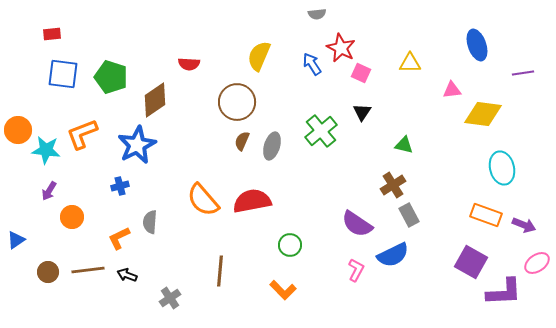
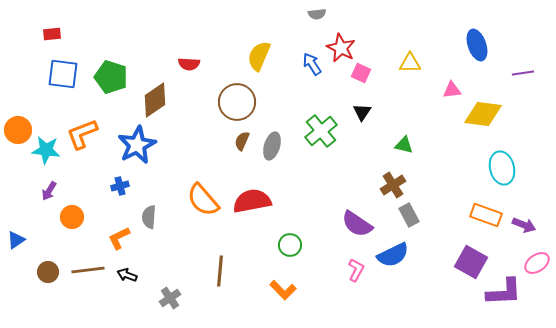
gray semicircle at (150, 222): moved 1 px left, 5 px up
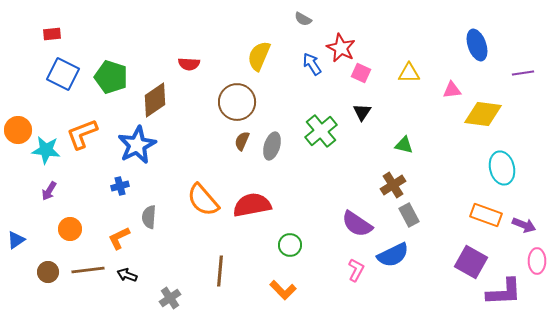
gray semicircle at (317, 14): moved 14 px left, 5 px down; rotated 36 degrees clockwise
yellow triangle at (410, 63): moved 1 px left, 10 px down
blue square at (63, 74): rotated 20 degrees clockwise
red semicircle at (252, 201): moved 4 px down
orange circle at (72, 217): moved 2 px left, 12 px down
pink ellipse at (537, 263): moved 2 px up; rotated 55 degrees counterclockwise
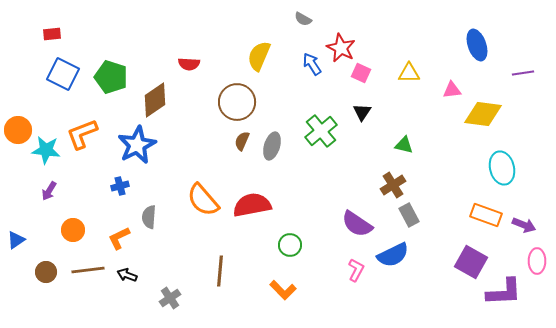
orange circle at (70, 229): moved 3 px right, 1 px down
brown circle at (48, 272): moved 2 px left
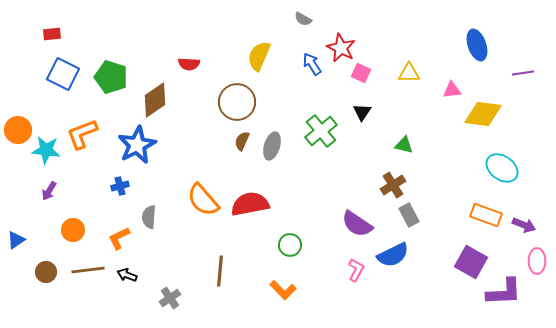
cyan ellipse at (502, 168): rotated 40 degrees counterclockwise
red semicircle at (252, 205): moved 2 px left, 1 px up
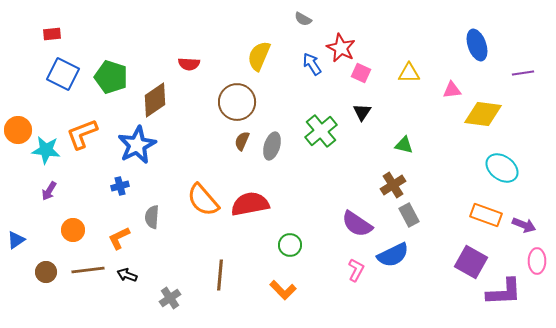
gray semicircle at (149, 217): moved 3 px right
brown line at (220, 271): moved 4 px down
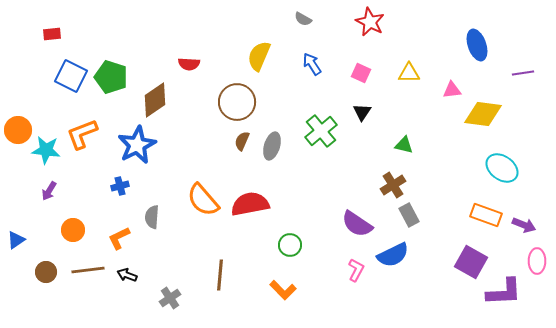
red star at (341, 48): moved 29 px right, 26 px up
blue square at (63, 74): moved 8 px right, 2 px down
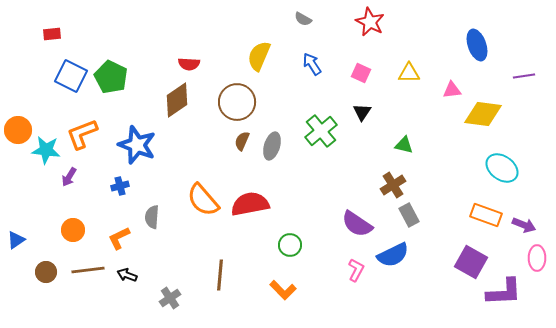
purple line at (523, 73): moved 1 px right, 3 px down
green pentagon at (111, 77): rotated 8 degrees clockwise
brown diamond at (155, 100): moved 22 px right
blue star at (137, 145): rotated 24 degrees counterclockwise
purple arrow at (49, 191): moved 20 px right, 14 px up
pink ellipse at (537, 261): moved 3 px up
